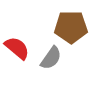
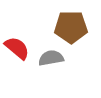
gray semicircle: rotated 135 degrees counterclockwise
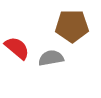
brown pentagon: moved 1 px right, 1 px up
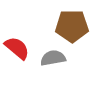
gray semicircle: moved 2 px right
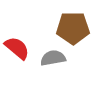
brown pentagon: moved 1 px right, 2 px down
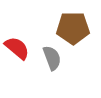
gray semicircle: moved 1 px left; rotated 80 degrees clockwise
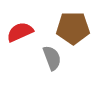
red semicircle: moved 3 px right, 16 px up; rotated 64 degrees counterclockwise
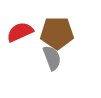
brown pentagon: moved 16 px left, 5 px down
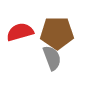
red semicircle: rotated 8 degrees clockwise
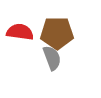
red semicircle: rotated 24 degrees clockwise
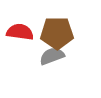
gray semicircle: moved 2 px up; rotated 90 degrees counterclockwise
